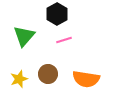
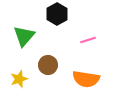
pink line: moved 24 px right
brown circle: moved 9 px up
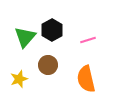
black hexagon: moved 5 px left, 16 px down
green triangle: moved 1 px right, 1 px down
orange semicircle: rotated 68 degrees clockwise
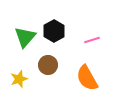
black hexagon: moved 2 px right, 1 px down
pink line: moved 4 px right
orange semicircle: moved 1 px right, 1 px up; rotated 16 degrees counterclockwise
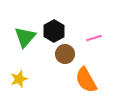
pink line: moved 2 px right, 2 px up
brown circle: moved 17 px right, 11 px up
orange semicircle: moved 1 px left, 2 px down
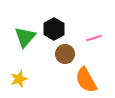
black hexagon: moved 2 px up
